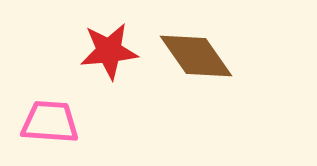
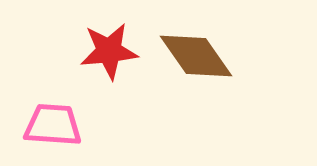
pink trapezoid: moved 3 px right, 3 px down
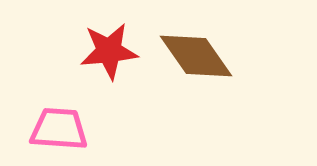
pink trapezoid: moved 6 px right, 4 px down
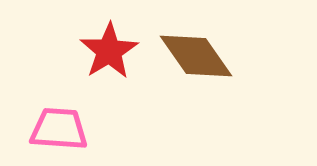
red star: rotated 26 degrees counterclockwise
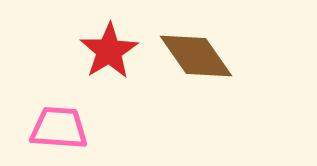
pink trapezoid: moved 1 px up
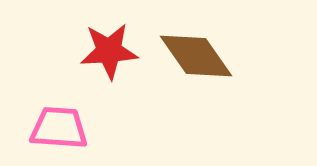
red star: rotated 28 degrees clockwise
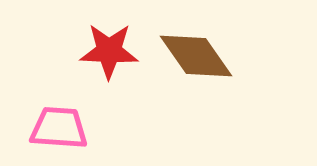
red star: rotated 6 degrees clockwise
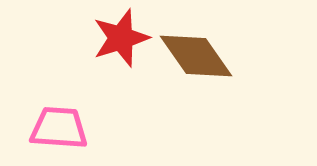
red star: moved 12 px right, 13 px up; rotated 20 degrees counterclockwise
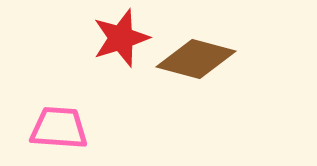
brown diamond: moved 3 px down; rotated 40 degrees counterclockwise
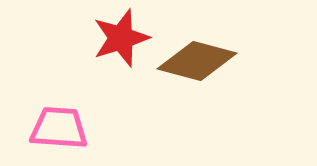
brown diamond: moved 1 px right, 2 px down
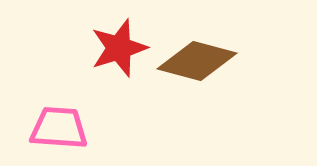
red star: moved 2 px left, 10 px down
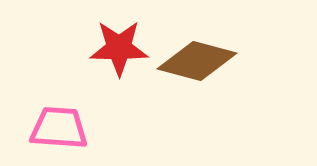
red star: rotated 18 degrees clockwise
